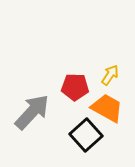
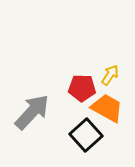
red pentagon: moved 7 px right, 1 px down
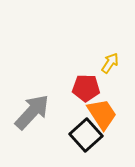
yellow arrow: moved 12 px up
red pentagon: moved 4 px right
orange trapezoid: moved 5 px left, 6 px down; rotated 28 degrees clockwise
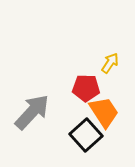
orange trapezoid: moved 2 px right, 2 px up
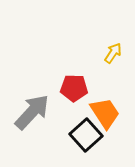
yellow arrow: moved 3 px right, 10 px up
red pentagon: moved 12 px left
orange trapezoid: moved 1 px right, 1 px down
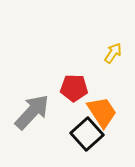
orange trapezoid: moved 3 px left, 1 px up
black square: moved 1 px right, 1 px up
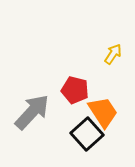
yellow arrow: moved 1 px down
red pentagon: moved 1 px right, 2 px down; rotated 12 degrees clockwise
orange trapezoid: moved 1 px right
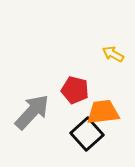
yellow arrow: rotated 95 degrees counterclockwise
orange trapezoid: rotated 64 degrees counterclockwise
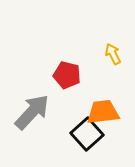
yellow arrow: rotated 35 degrees clockwise
red pentagon: moved 8 px left, 15 px up
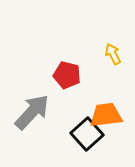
orange trapezoid: moved 3 px right, 3 px down
